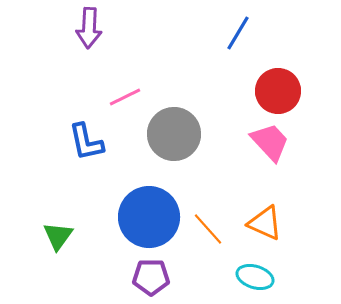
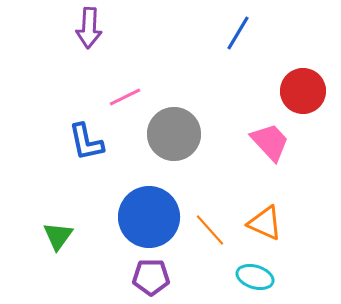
red circle: moved 25 px right
orange line: moved 2 px right, 1 px down
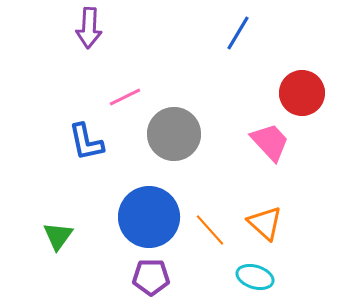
red circle: moved 1 px left, 2 px down
orange triangle: rotated 18 degrees clockwise
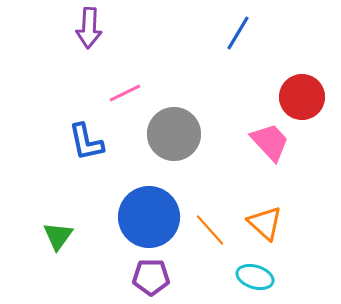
red circle: moved 4 px down
pink line: moved 4 px up
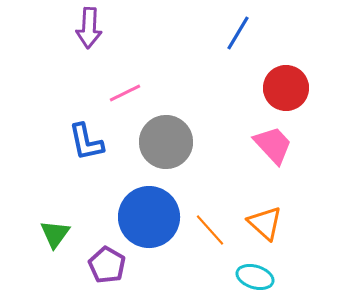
red circle: moved 16 px left, 9 px up
gray circle: moved 8 px left, 8 px down
pink trapezoid: moved 3 px right, 3 px down
green triangle: moved 3 px left, 2 px up
purple pentagon: moved 44 px left, 12 px up; rotated 30 degrees clockwise
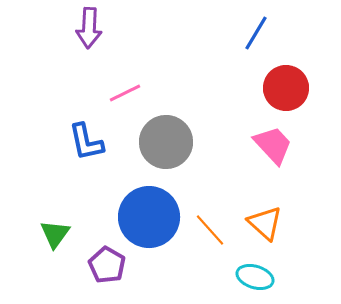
blue line: moved 18 px right
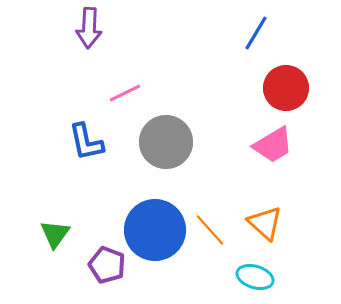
pink trapezoid: rotated 102 degrees clockwise
blue circle: moved 6 px right, 13 px down
purple pentagon: rotated 9 degrees counterclockwise
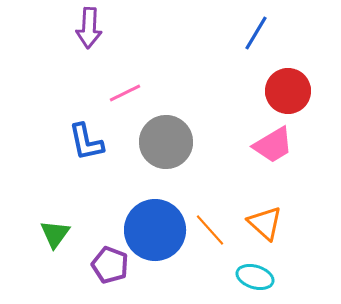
red circle: moved 2 px right, 3 px down
purple pentagon: moved 3 px right
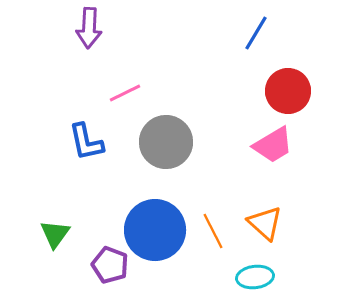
orange line: moved 3 px right, 1 px down; rotated 15 degrees clockwise
cyan ellipse: rotated 24 degrees counterclockwise
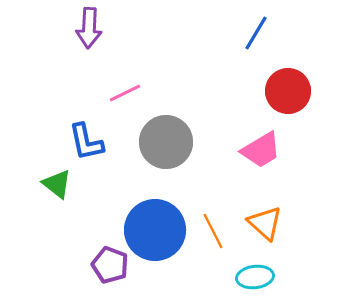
pink trapezoid: moved 12 px left, 5 px down
green triangle: moved 2 px right, 50 px up; rotated 28 degrees counterclockwise
